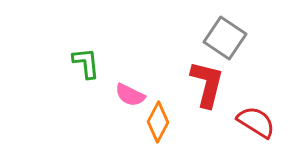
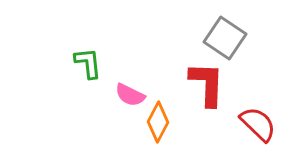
green L-shape: moved 2 px right
red L-shape: rotated 12 degrees counterclockwise
red semicircle: moved 2 px right, 2 px down; rotated 12 degrees clockwise
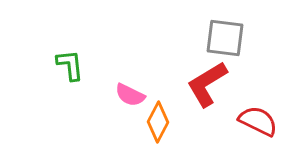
gray square: rotated 27 degrees counterclockwise
green L-shape: moved 18 px left, 2 px down
red L-shape: rotated 123 degrees counterclockwise
red semicircle: moved 3 px up; rotated 18 degrees counterclockwise
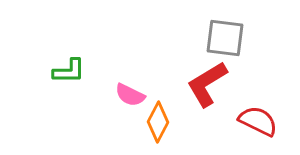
green L-shape: moved 1 px left, 6 px down; rotated 96 degrees clockwise
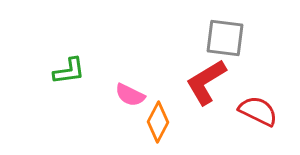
green L-shape: rotated 8 degrees counterclockwise
red L-shape: moved 1 px left, 2 px up
red semicircle: moved 10 px up
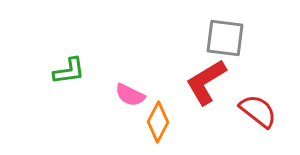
red semicircle: rotated 12 degrees clockwise
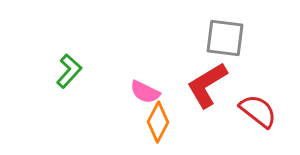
green L-shape: rotated 40 degrees counterclockwise
red L-shape: moved 1 px right, 3 px down
pink semicircle: moved 15 px right, 3 px up
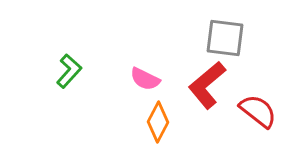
red L-shape: rotated 9 degrees counterclockwise
pink semicircle: moved 13 px up
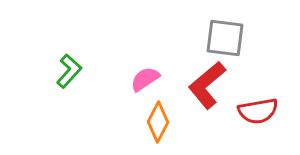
pink semicircle: rotated 120 degrees clockwise
red semicircle: rotated 132 degrees clockwise
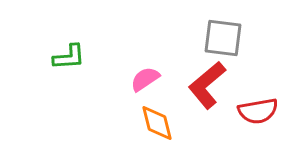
gray square: moved 2 px left
green L-shape: moved 14 px up; rotated 44 degrees clockwise
orange diamond: moved 1 px left, 1 px down; rotated 42 degrees counterclockwise
